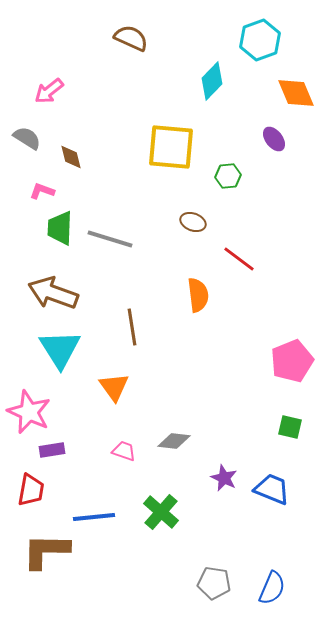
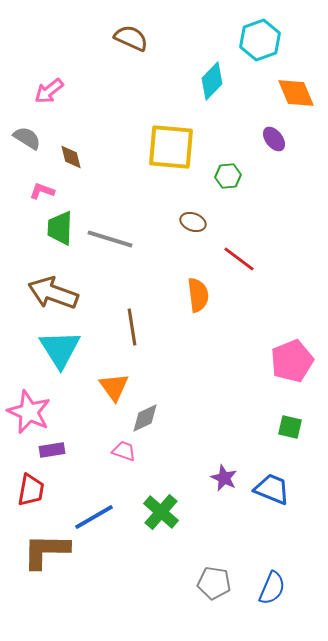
gray diamond: moved 29 px left, 23 px up; rotated 32 degrees counterclockwise
blue line: rotated 24 degrees counterclockwise
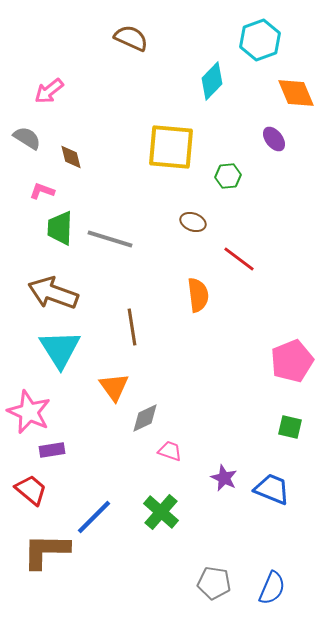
pink trapezoid: moved 46 px right
red trapezoid: rotated 60 degrees counterclockwise
blue line: rotated 15 degrees counterclockwise
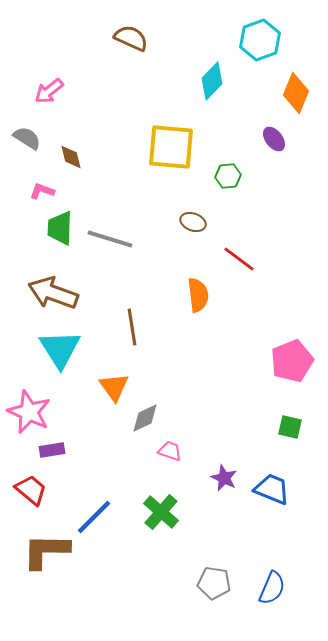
orange diamond: rotated 45 degrees clockwise
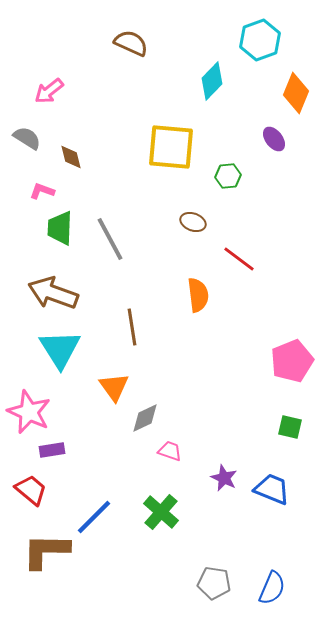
brown semicircle: moved 5 px down
gray line: rotated 45 degrees clockwise
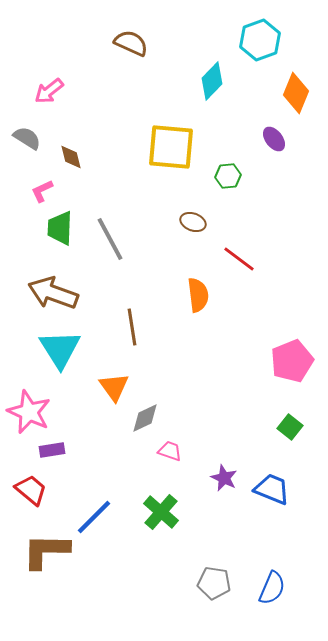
pink L-shape: rotated 45 degrees counterclockwise
green square: rotated 25 degrees clockwise
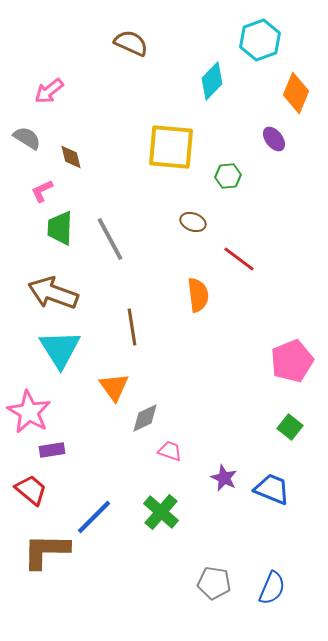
pink star: rotated 6 degrees clockwise
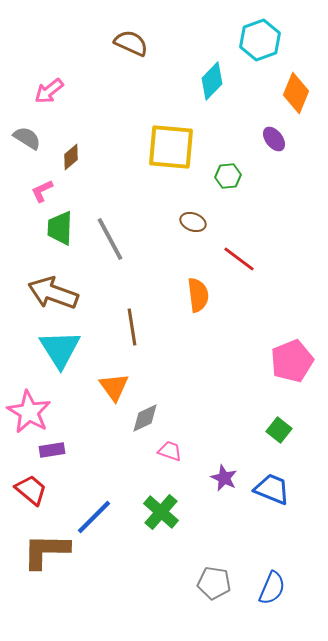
brown diamond: rotated 64 degrees clockwise
green square: moved 11 px left, 3 px down
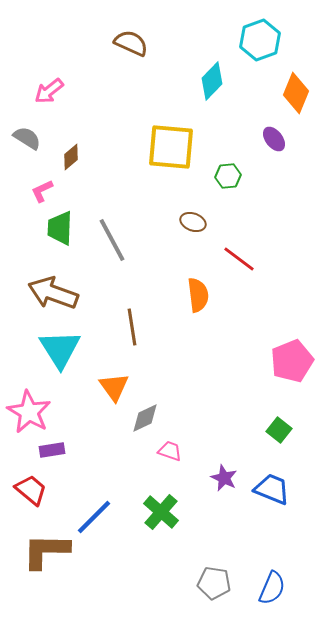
gray line: moved 2 px right, 1 px down
